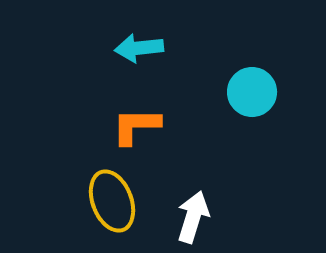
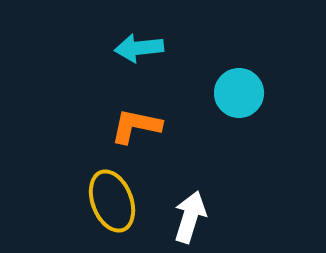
cyan circle: moved 13 px left, 1 px down
orange L-shape: rotated 12 degrees clockwise
white arrow: moved 3 px left
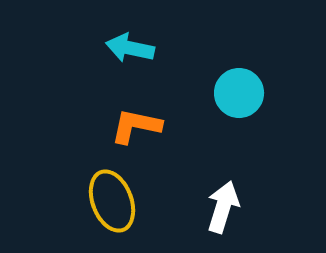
cyan arrow: moved 9 px left; rotated 18 degrees clockwise
white arrow: moved 33 px right, 10 px up
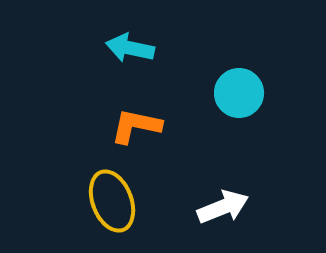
white arrow: rotated 51 degrees clockwise
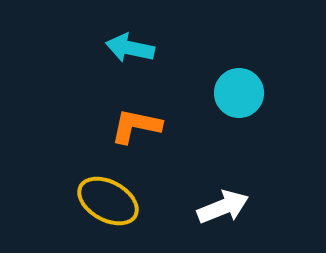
yellow ellipse: moved 4 px left; rotated 40 degrees counterclockwise
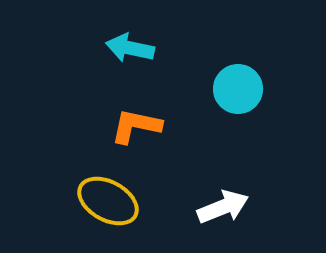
cyan circle: moved 1 px left, 4 px up
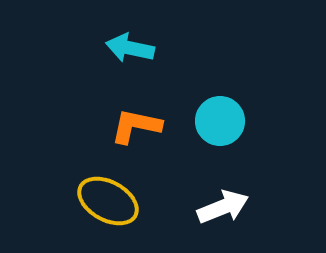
cyan circle: moved 18 px left, 32 px down
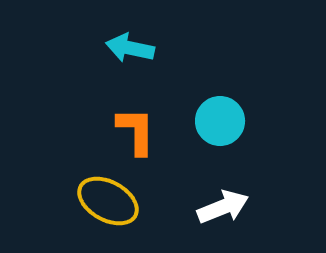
orange L-shape: moved 5 px down; rotated 78 degrees clockwise
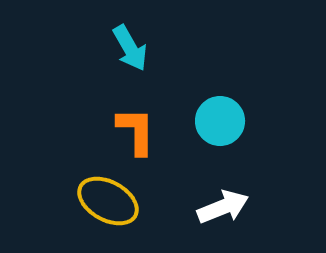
cyan arrow: rotated 132 degrees counterclockwise
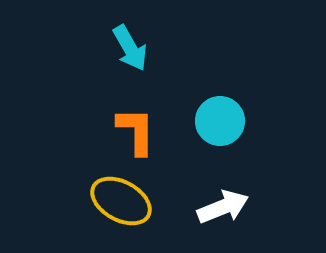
yellow ellipse: moved 13 px right
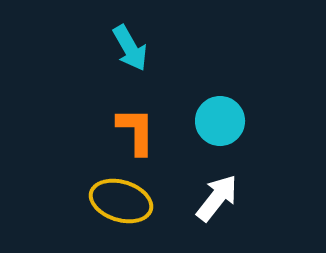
yellow ellipse: rotated 12 degrees counterclockwise
white arrow: moved 6 px left, 9 px up; rotated 30 degrees counterclockwise
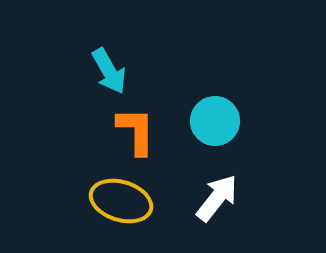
cyan arrow: moved 21 px left, 23 px down
cyan circle: moved 5 px left
